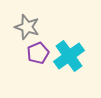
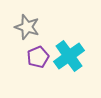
purple pentagon: moved 4 px down
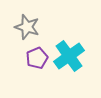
purple pentagon: moved 1 px left, 1 px down
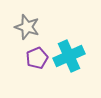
cyan cross: rotated 12 degrees clockwise
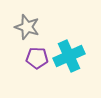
purple pentagon: rotated 25 degrees clockwise
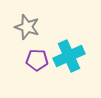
purple pentagon: moved 2 px down
